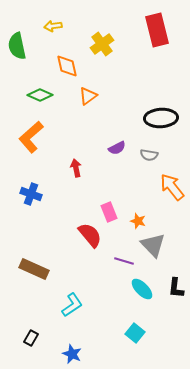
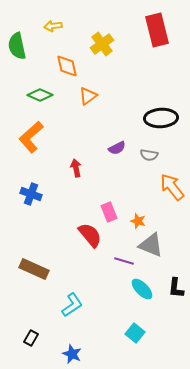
gray triangle: moved 2 px left; rotated 24 degrees counterclockwise
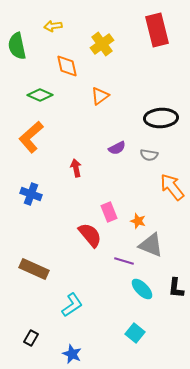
orange triangle: moved 12 px right
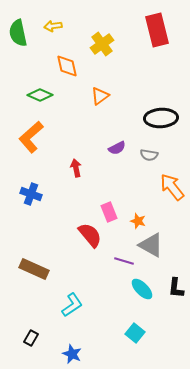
green semicircle: moved 1 px right, 13 px up
gray triangle: rotated 8 degrees clockwise
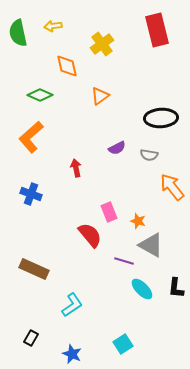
cyan square: moved 12 px left, 11 px down; rotated 18 degrees clockwise
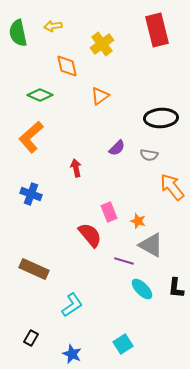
purple semicircle: rotated 18 degrees counterclockwise
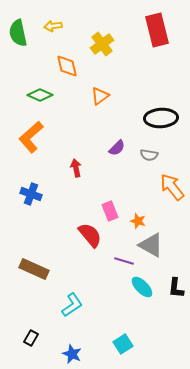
pink rectangle: moved 1 px right, 1 px up
cyan ellipse: moved 2 px up
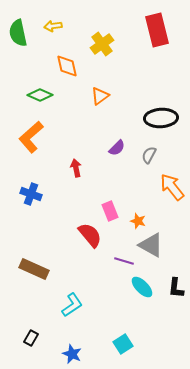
gray semicircle: rotated 108 degrees clockwise
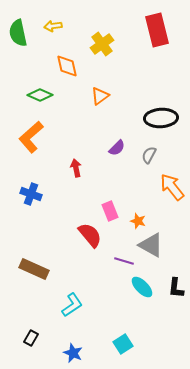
blue star: moved 1 px right, 1 px up
